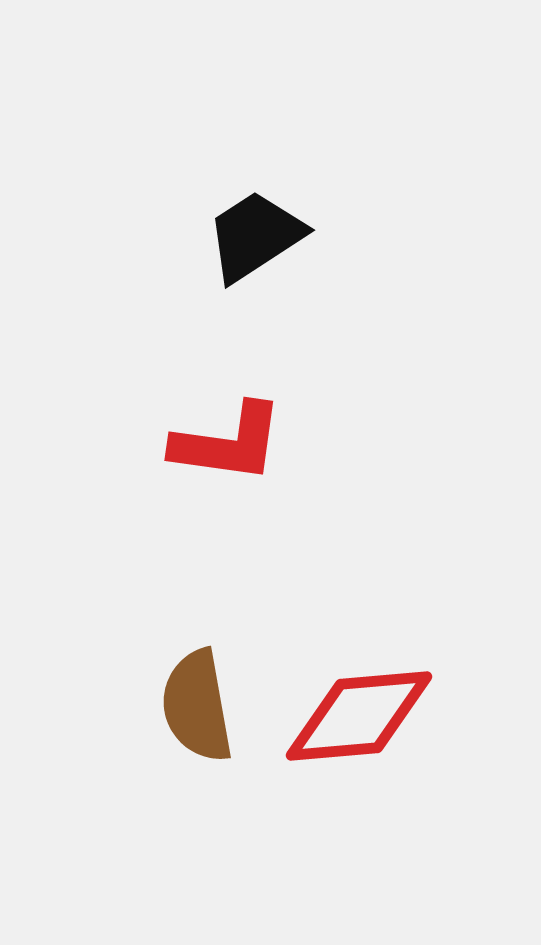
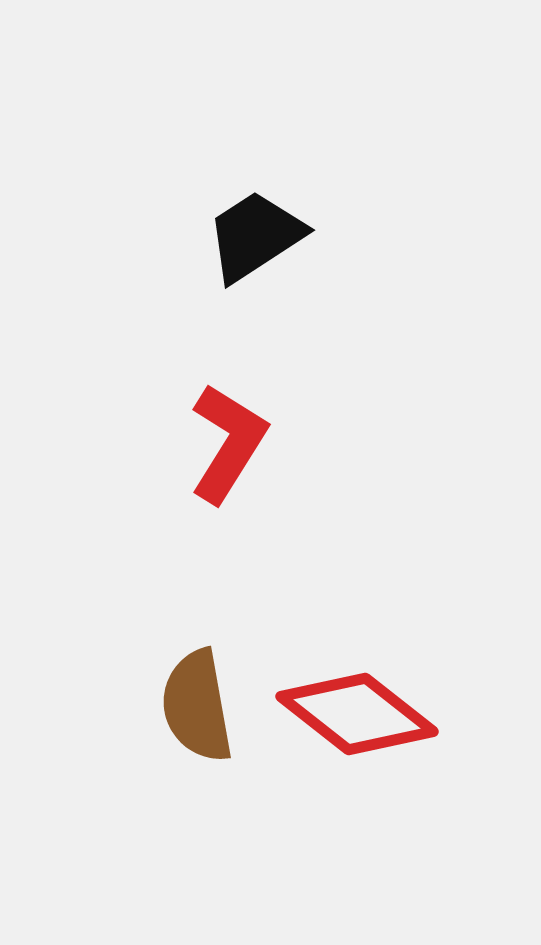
red L-shape: rotated 66 degrees counterclockwise
red diamond: moved 2 px left, 2 px up; rotated 43 degrees clockwise
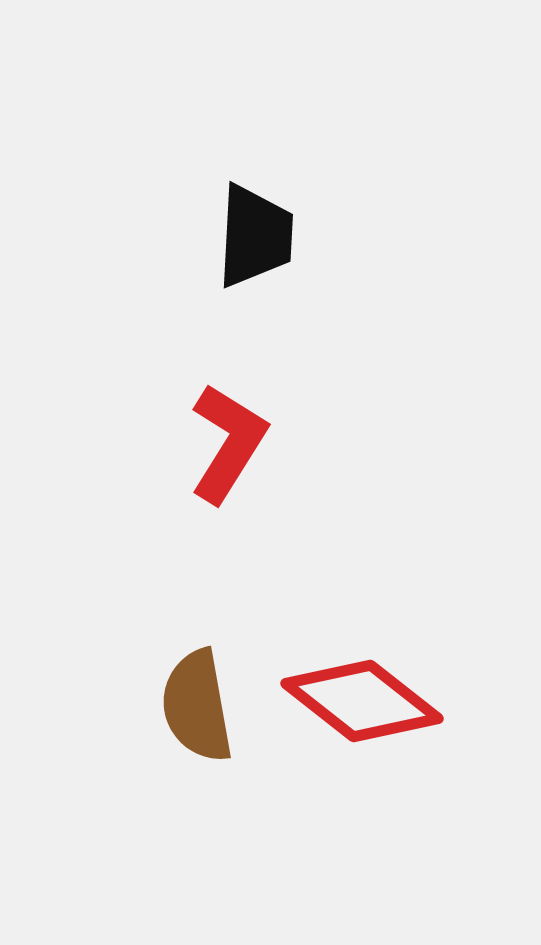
black trapezoid: rotated 126 degrees clockwise
red diamond: moved 5 px right, 13 px up
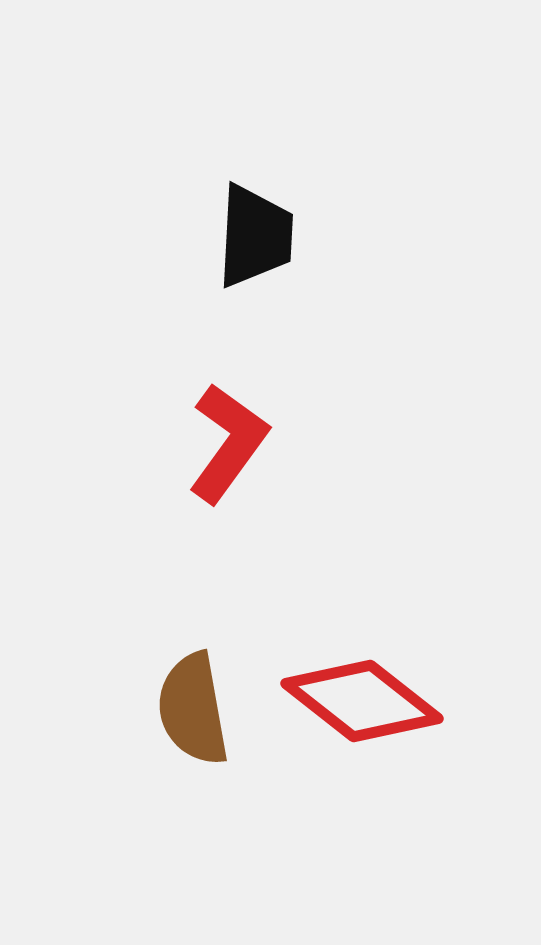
red L-shape: rotated 4 degrees clockwise
brown semicircle: moved 4 px left, 3 px down
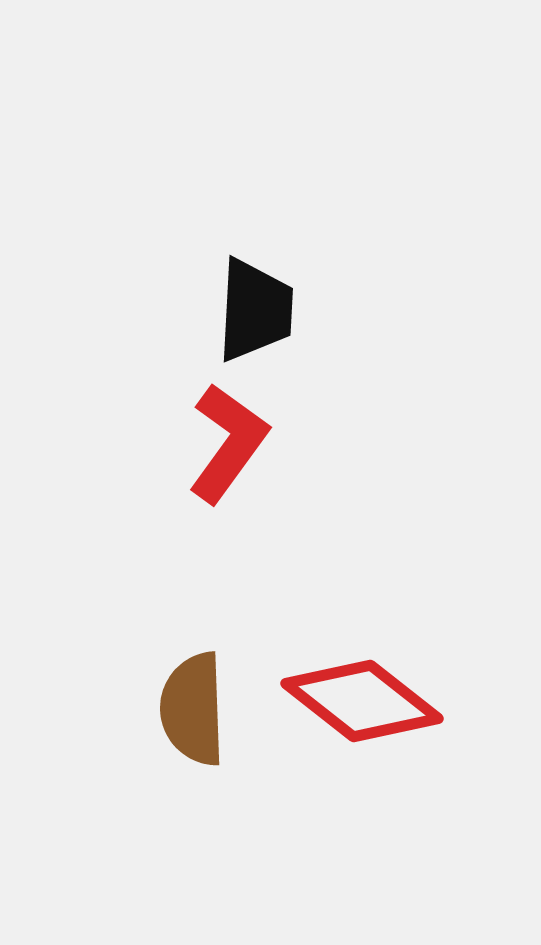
black trapezoid: moved 74 px down
brown semicircle: rotated 8 degrees clockwise
